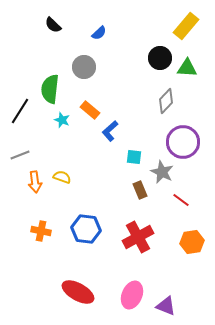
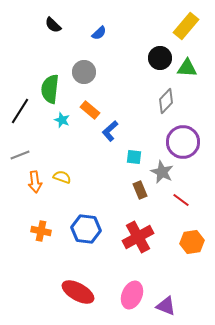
gray circle: moved 5 px down
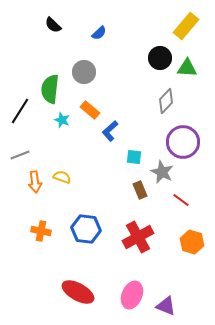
orange hexagon: rotated 25 degrees clockwise
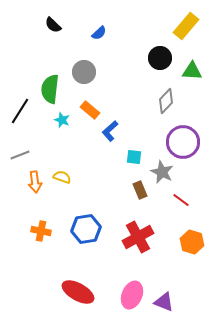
green triangle: moved 5 px right, 3 px down
blue hexagon: rotated 16 degrees counterclockwise
purple triangle: moved 2 px left, 4 px up
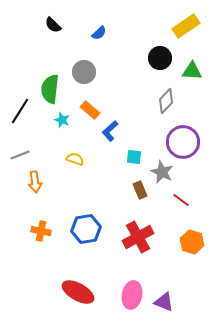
yellow rectangle: rotated 16 degrees clockwise
yellow semicircle: moved 13 px right, 18 px up
pink ellipse: rotated 12 degrees counterclockwise
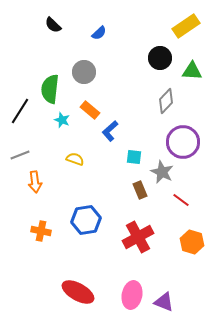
blue hexagon: moved 9 px up
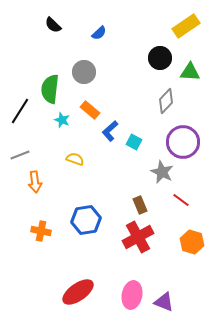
green triangle: moved 2 px left, 1 px down
cyan square: moved 15 px up; rotated 21 degrees clockwise
brown rectangle: moved 15 px down
red ellipse: rotated 64 degrees counterclockwise
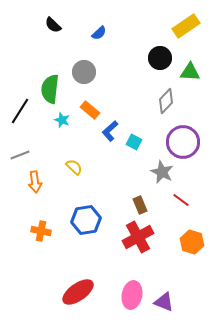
yellow semicircle: moved 1 px left, 8 px down; rotated 24 degrees clockwise
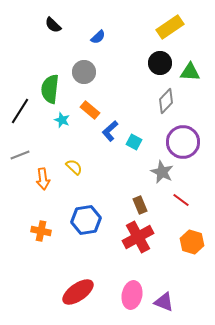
yellow rectangle: moved 16 px left, 1 px down
blue semicircle: moved 1 px left, 4 px down
black circle: moved 5 px down
orange arrow: moved 8 px right, 3 px up
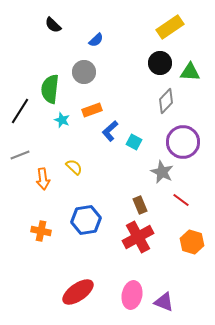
blue semicircle: moved 2 px left, 3 px down
orange rectangle: moved 2 px right; rotated 60 degrees counterclockwise
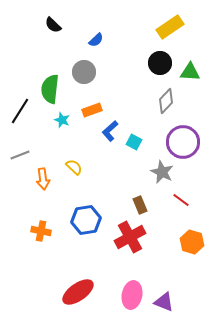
red cross: moved 8 px left
